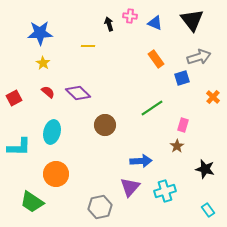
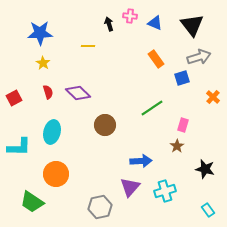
black triangle: moved 5 px down
red semicircle: rotated 32 degrees clockwise
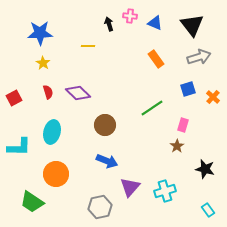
blue square: moved 6 px right, 11 px down
blue arrow: moved 34 px left; rotated 25 degrees clockwise
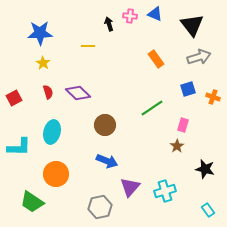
blue triangle: moved 9 px up
orange cross: rotated 24 degrees counterclockwise
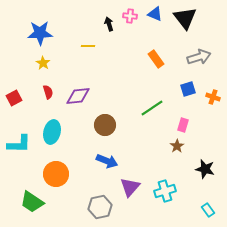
black triangle: moved 7 px left, 7 px up
purple diamond: moved 3 px down; rotated 50 degrees counterclockwise
cyan L-shape: moved 3 px up
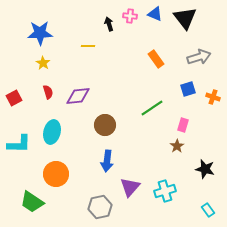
blue arrow: rotated 75 degrees clockwise
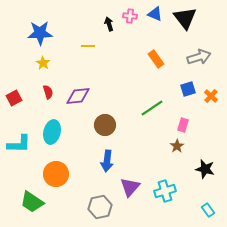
orange cross: moved 2 px left, 1 px up; rotated 24 degrees clockwise
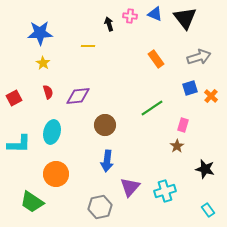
blue square: moved 2 px right, 1 px up
